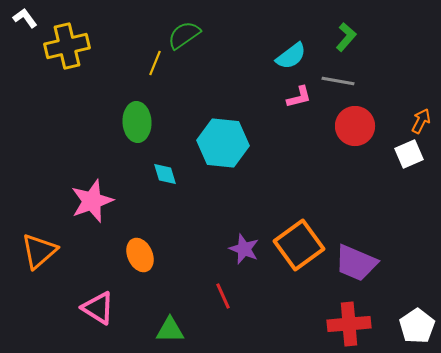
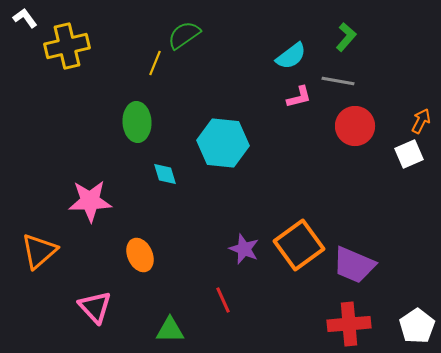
pink star: moved 2 px left; rotated 18 degrees clockwise
purple trapezoid: moved 2 px left, 2 px down
red line: moved 4 px down
pink triangle: moved 3 px left, 1 px up; rotated 15 degrees clockwise
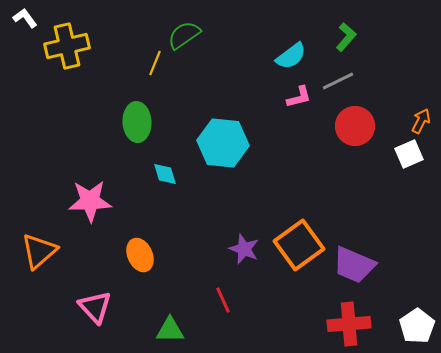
gray line: rotated 36 degrees counterclockwise
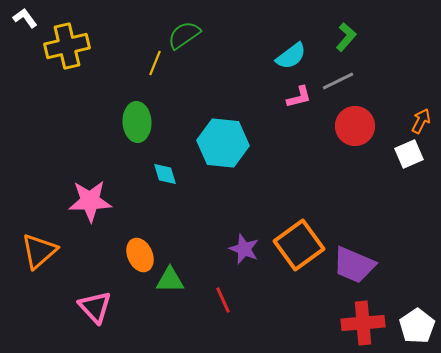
red cross: moved 14 px right, 1 px up
green triangle: moved 50 px up
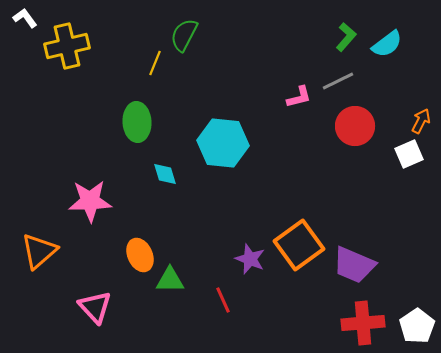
green semicircle: rotated 28 degrees counterclockwise
cyan semicircle: moved 96 px right, 12 px up
purple star: moved 6 px right, 10 px down
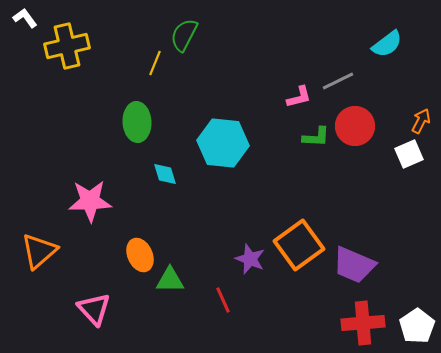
green L-shape: moved 30 px left, 100 px down; rotated 52 degrees clockwise
pink triangle: moved 1 px left, 2 px down
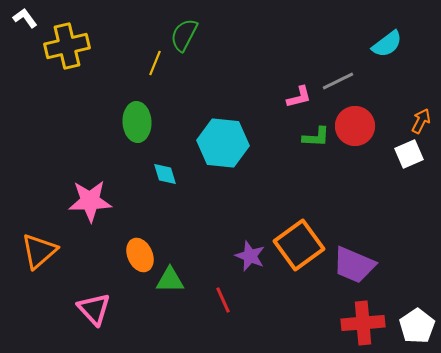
purple star: moved 3 px up
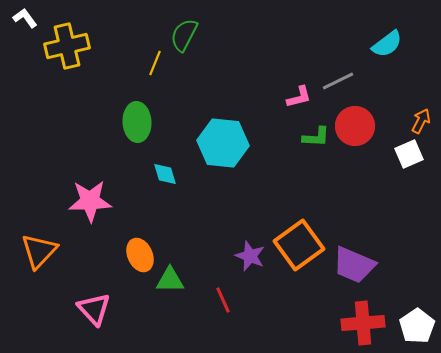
orange triangle: rotated 6 degrees counterclockwise
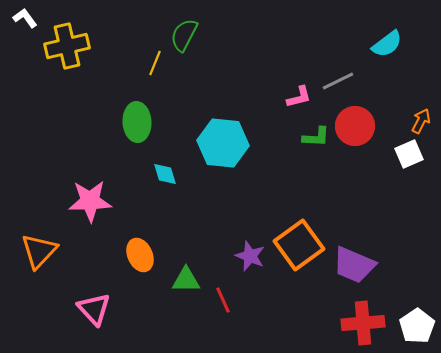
green triangle: moved 16 px right
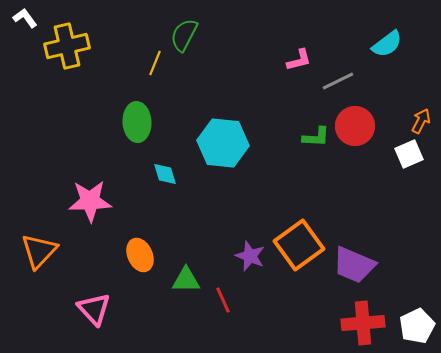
pink L-shape: moved 37 px up
white pentagon: rotated 8 degrees clockwise
